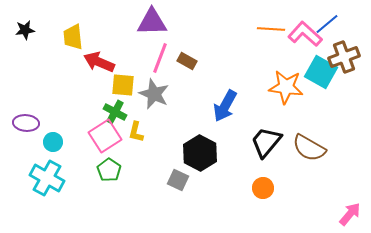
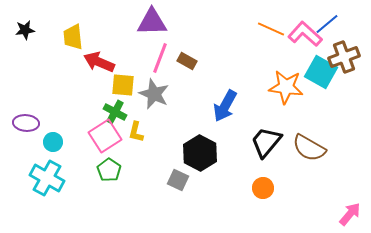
orange line: rotated 20 degrees clockwise
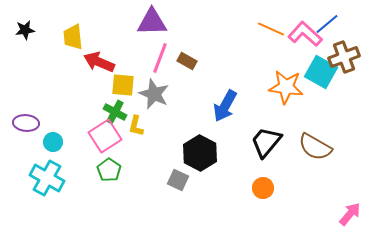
yellow L-shape: moved 6 px up
brown semicircle: moved 6 px right, 1 px up
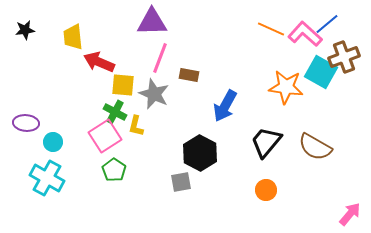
brown rectangle: moved 2 px right, 14 px down; rotated 18 degrees counterclockwise
green pentagon: moved 5 px right
gray square: moved 3 px right, 2 px down; rotated 35 degrees counterclockwise
orange circle: moved 3 px right, 2 px down
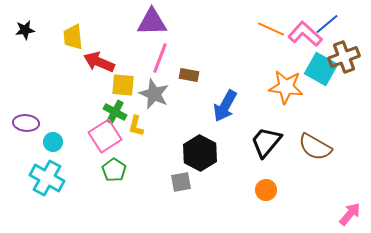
cyan square: moved 3 px up
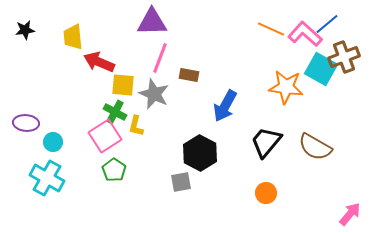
orange circle: moved 3 px down
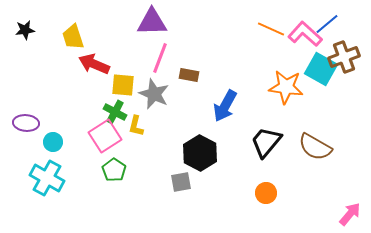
yellow trapezoid: rotated 12 degrees counterclockwise
red arrow: moved 5 px left, 2 px down
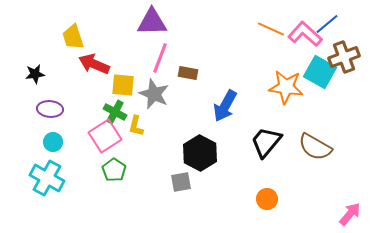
black star: moved 10 px right, 44 px down
cyan square: moved 1 px left, 3 px down
brown rectangle: moved 1 px left, 2 px up
purple ellipse: moved 24 px right, 14 px up
orange circle: moved 1 px right, 6 px down
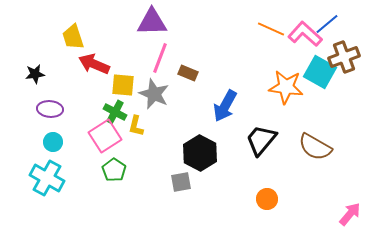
brown rectangle: rotated 12 degrees clockwise
black trapezoid: moved 5 px left, 2 px up
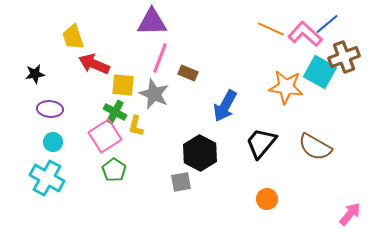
black trapezoid: moved 3 px down
